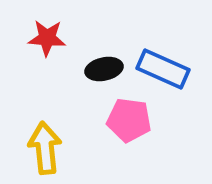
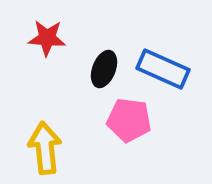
black ellipse: rotated 57 degrees counterclockwise
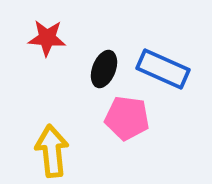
pink pentagon: moved 2 px left, 2 px up
yellow arrow: moved 7 px right, 3 px down
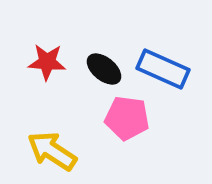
red star: moved 24 px down
black ellipse: rotated 72 degrees counterclockwise
yellow arrow: rotated 51 degrees counterclockwise
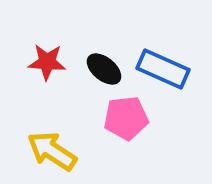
pink pentagon: moved 1 px left; rotated 15 degrees counterclockwise
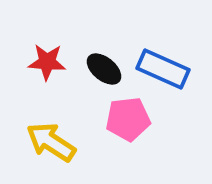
pink pentagon: moved 2 px right, 1 px down
yellow arrow: moved 1 px left, 9 px up
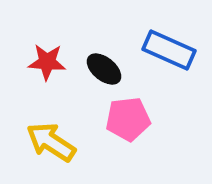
blue rectangle: moved 6 px right, 19 px up
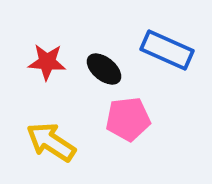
blue rectangle: moved 2 px left
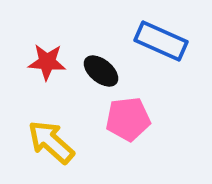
blue rectangle: moved 6 px left, 9 px up
black ellipse: moved 3 px left, 2 px down
yellow arrow: rotated 9 degrees clockwise
